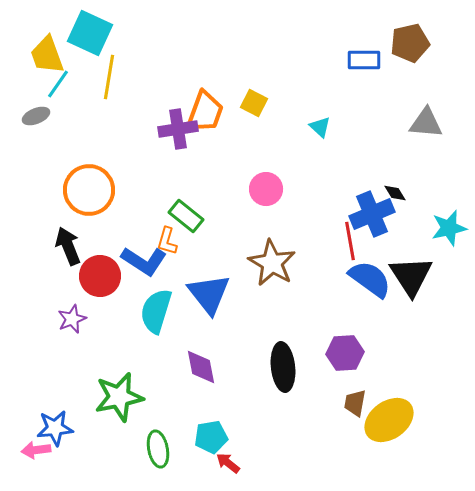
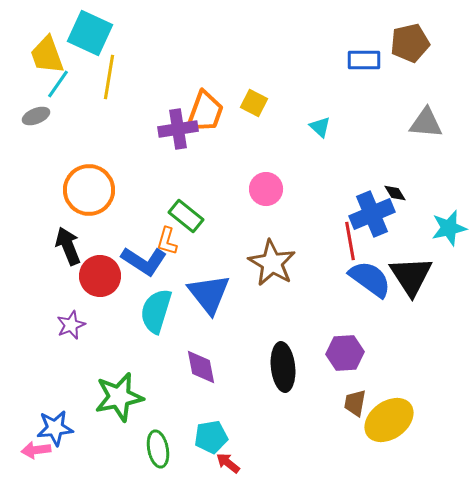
purple star: moved 1 px left, 6 px down
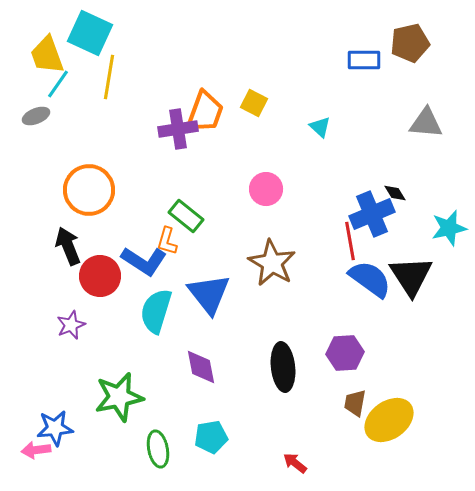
red arrow: moved 67 px right
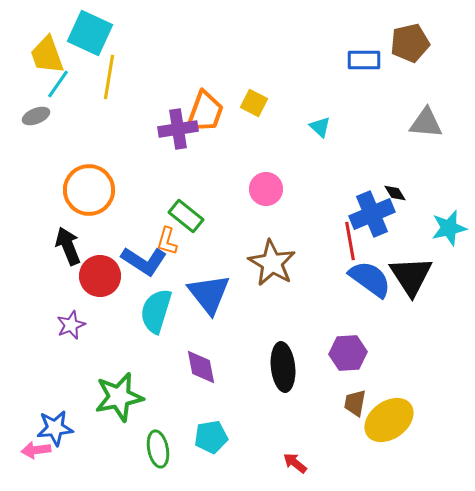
purple hexagon: moved 3 px right
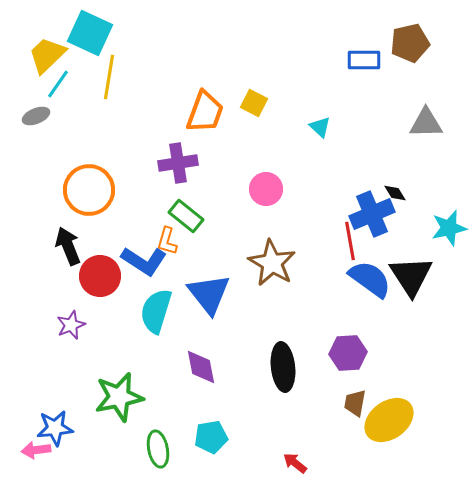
yellow trapezoid: rotated 66 degrees clockwise
gray triangle: rotated 6 degrees counterclockwise
purple cross: moved 34 px down
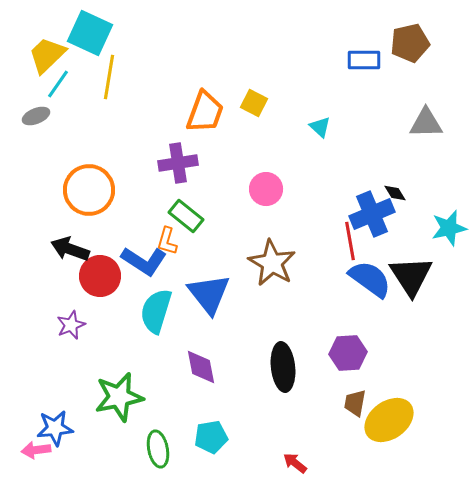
black arrow: moved 2 px right, 3 px down; rotated 48 degrees counterclockwise
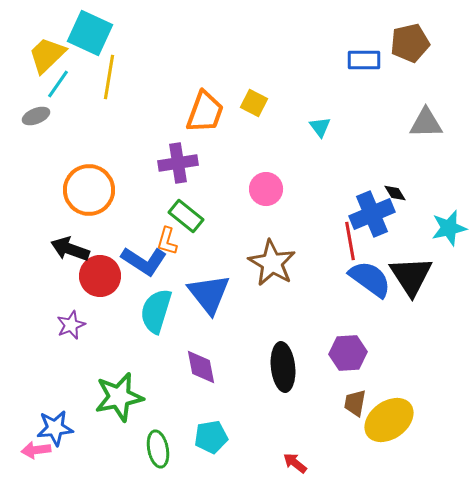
cyan triangle: rotated 10 degrees clockwise
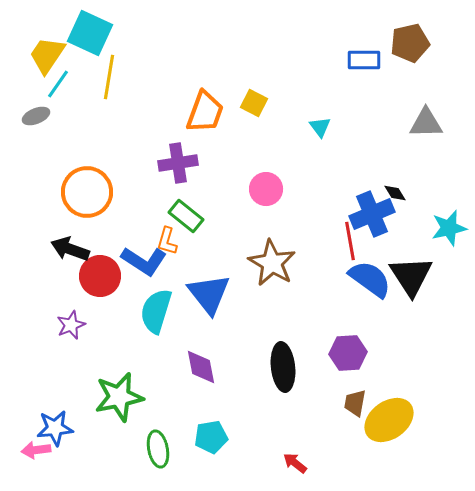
yellow trapezoid: rotated 12 degrees counterclockwise
orange circle: moved 2 px left, 2 px down
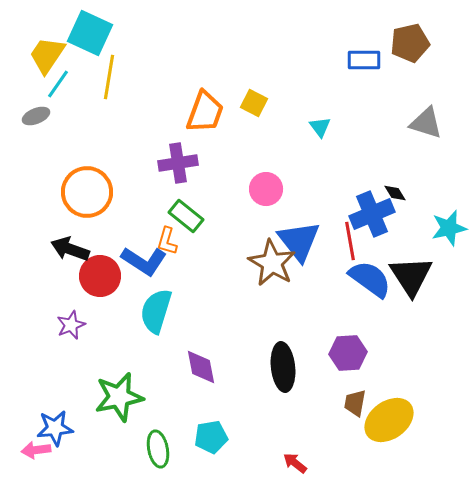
gray triangle: rotated 18 degrees clockwise
blue triangle: moved 90 px right, 53 px up
